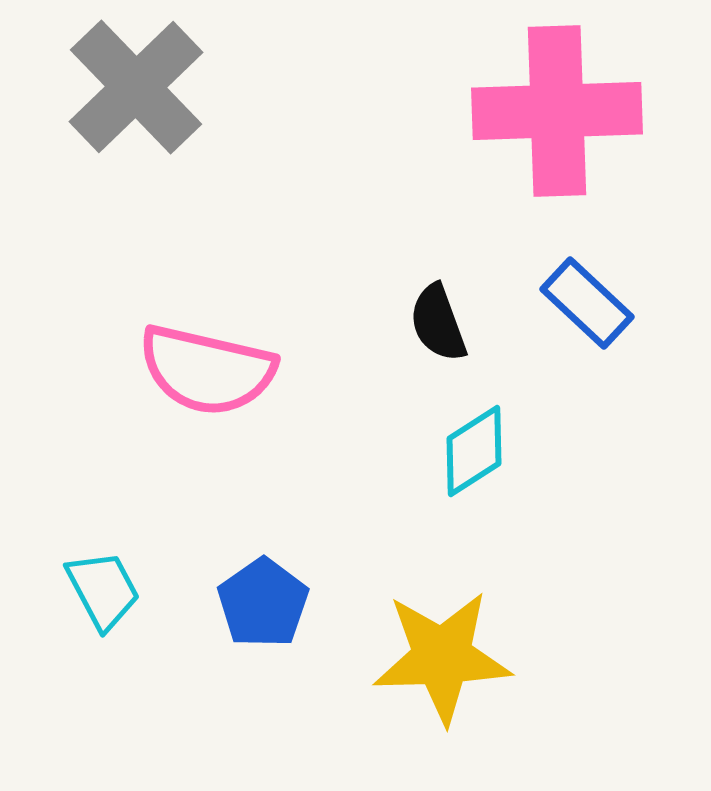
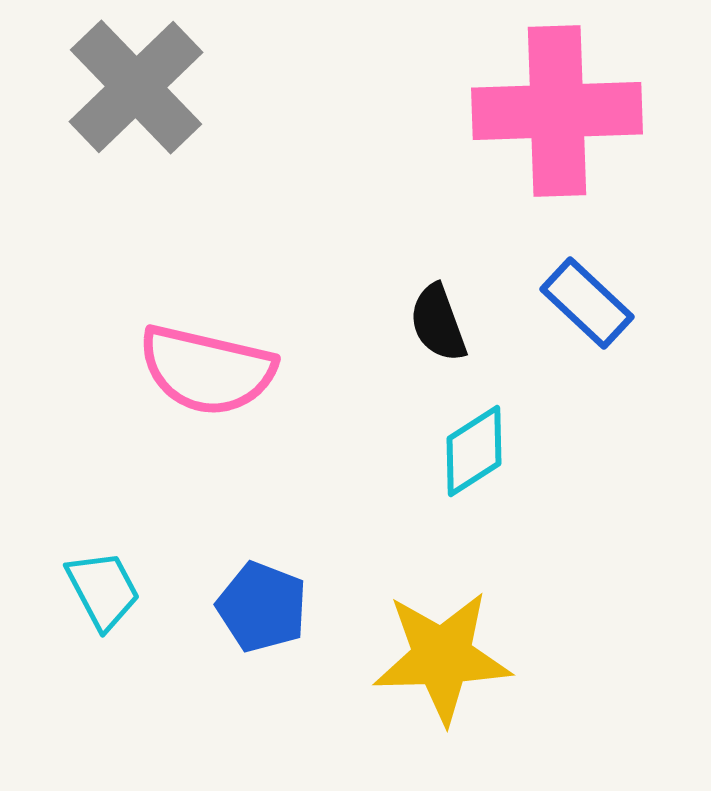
blue pentagon: moved 1 px left, 4 px down; rotated 16 degrees counterclockwise
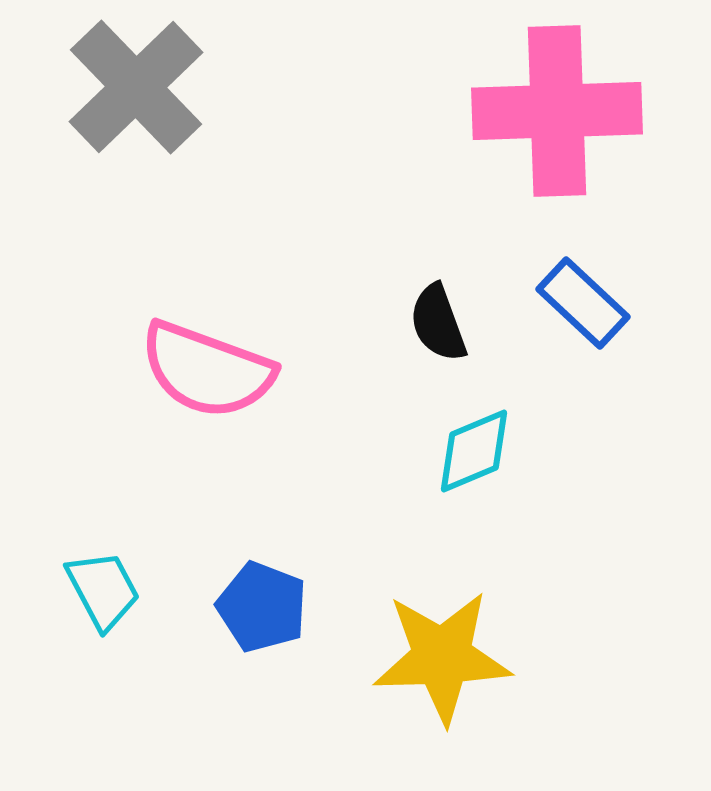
blue rectangle: moved 4 px left
pink semicircle: rotated 7 degrees clockwise
cyan diamond: rotated 10 degrees clockwise
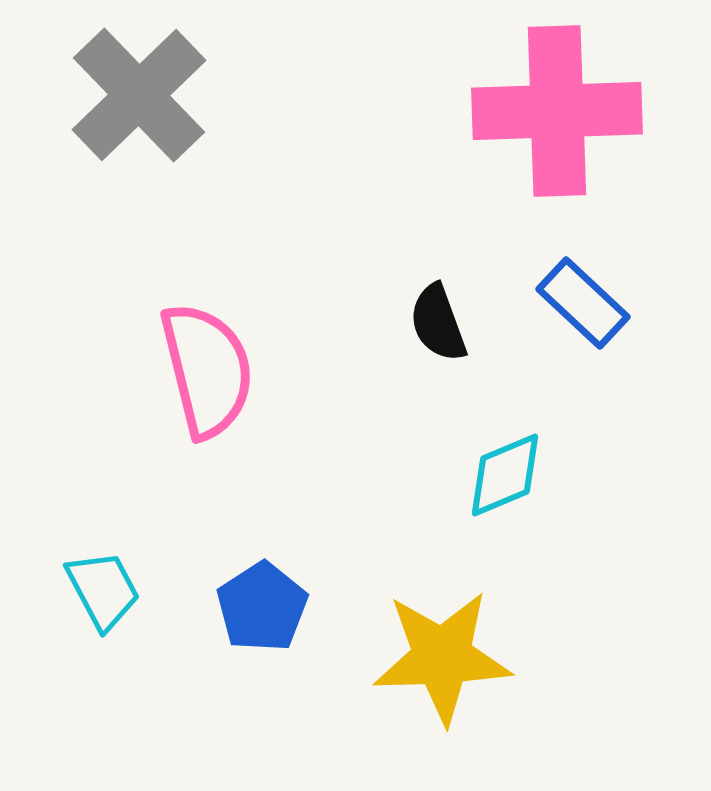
gray cross: moved 3 px right, 8 px down
pink semicircle: rotated 124 degrees counterclockwise
cyan diamond: moved 31 px right, 24 px down
blue pentagon: rotated 18 degrees clockwise
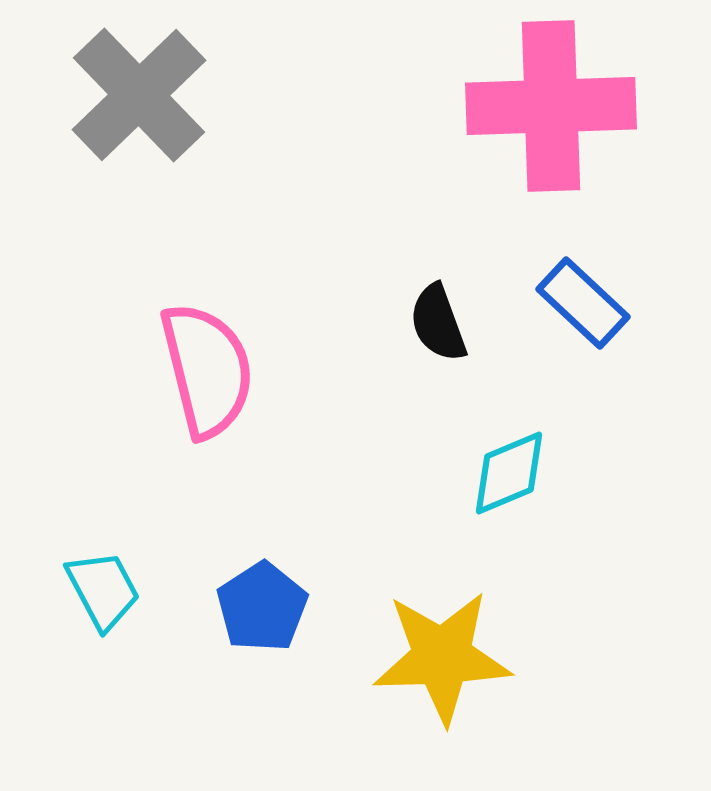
pink cross: moved 6 px left, 5 px up
cyan diamond: moved 4 px right, 2 px up
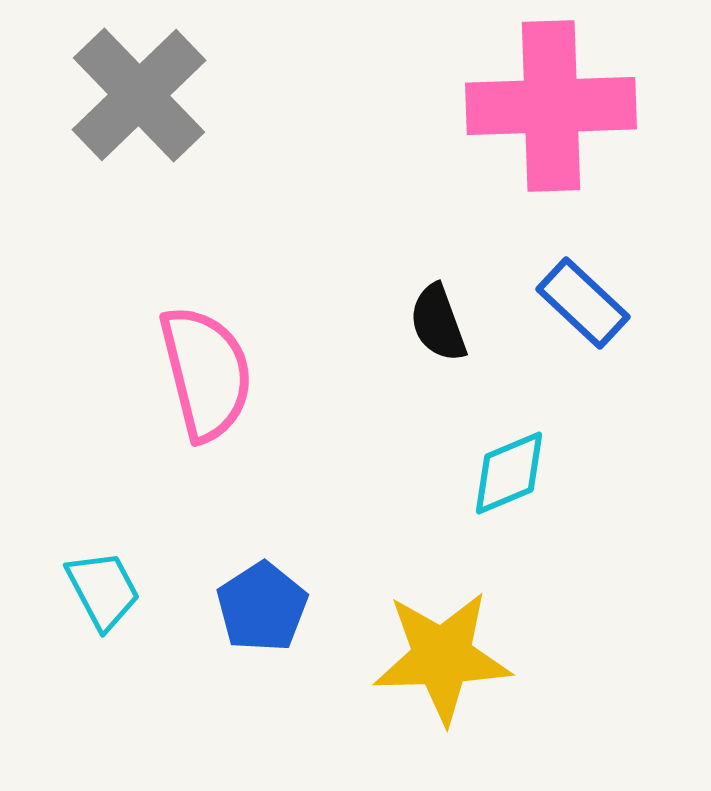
pink semicircle: moved 1 px left, 3 px down
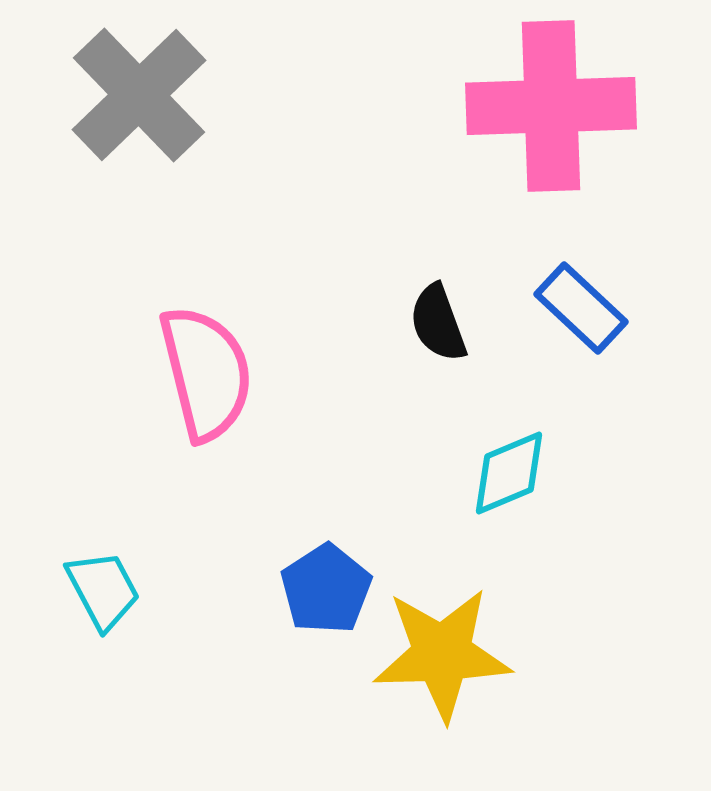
blue rectangle: moved 2 px left, 5 px down
blue pentagon: moved 64 px right, 18 px up
yellow star: moved 3 px up
